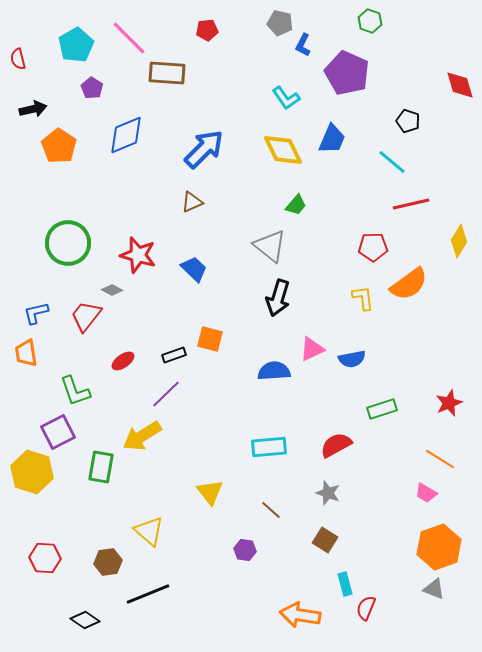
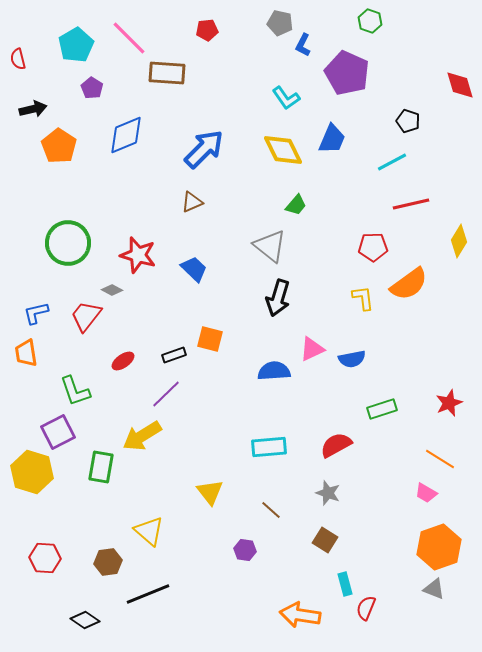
cyan line at (392, 162): rotated 68 degrees counterclockwise
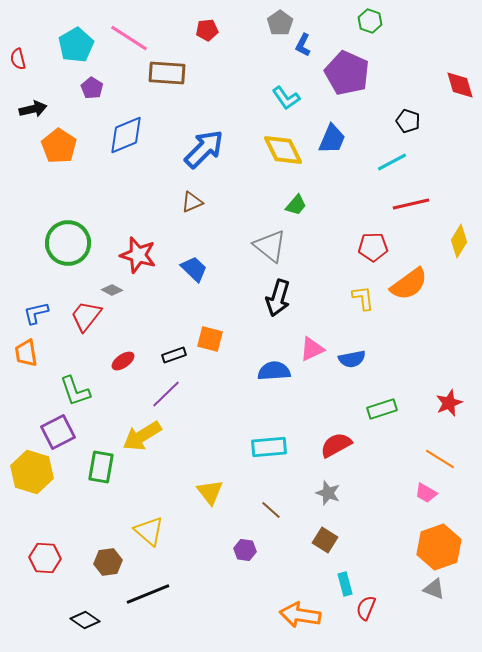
gray pentagon at (280, 23): rotated 25 degrees clockwise
pink line at (129, 38): rotated 12 degrees counterclockwise
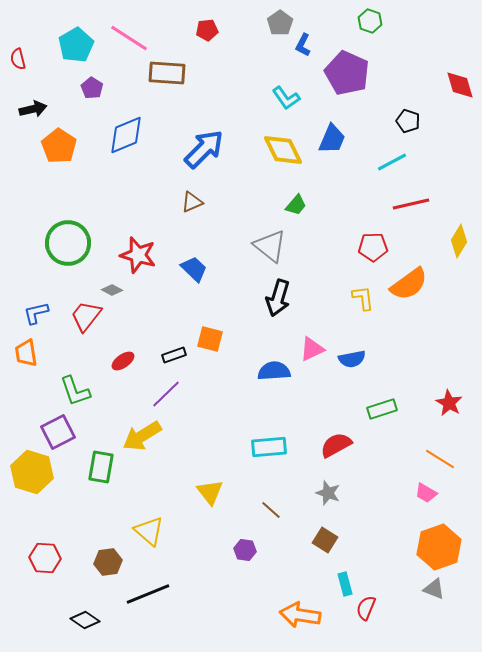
red star at (449, 403): rotated 20 degrees counterclockwise
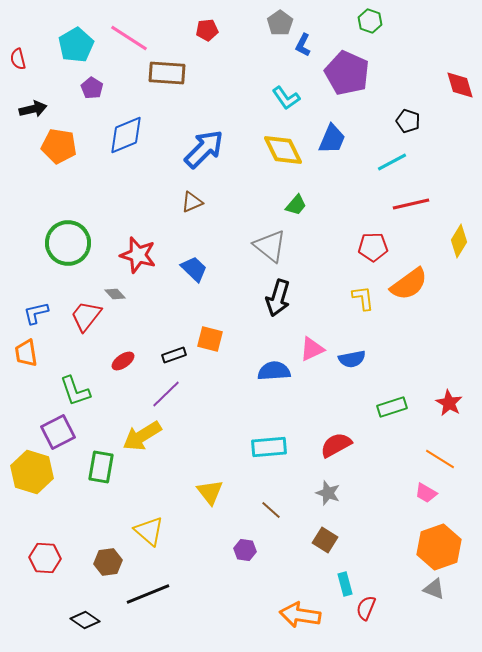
orange pentagon at (59, 146): rotated 24 degrees counterclockwise
gray diamond at (112, 290): moved 3 px right, 4 px down; rotated 20 degrees clockwise
green rectangle at (382, 409): moved 10 px right, 2 px up
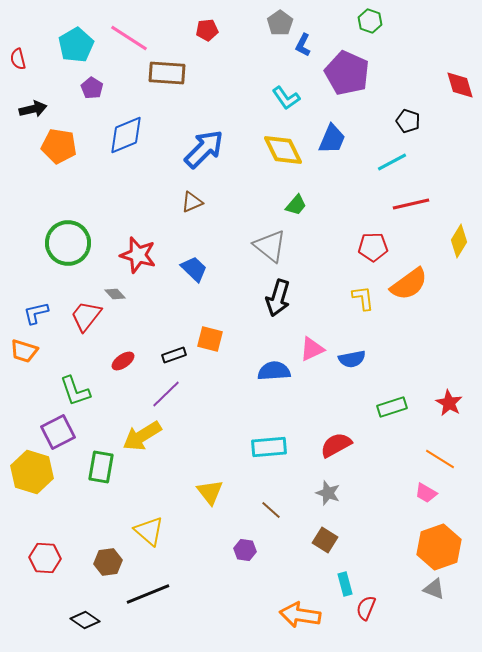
orange trapezoid at (26, 353): moved 2 px left, 2 px up; rotated 64 degrees counterclockwise
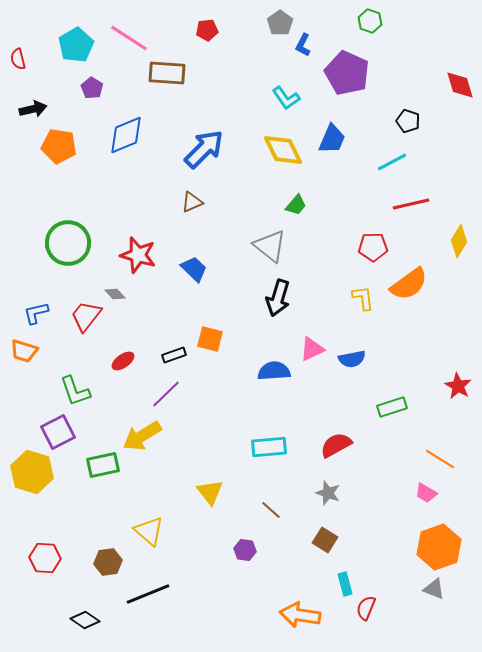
red star at (449, 403): moved 9 px right, 17 px up
green rectangle at (101, 467): moved 2 px right, 2 px up; rotated 68 degrees clockwise
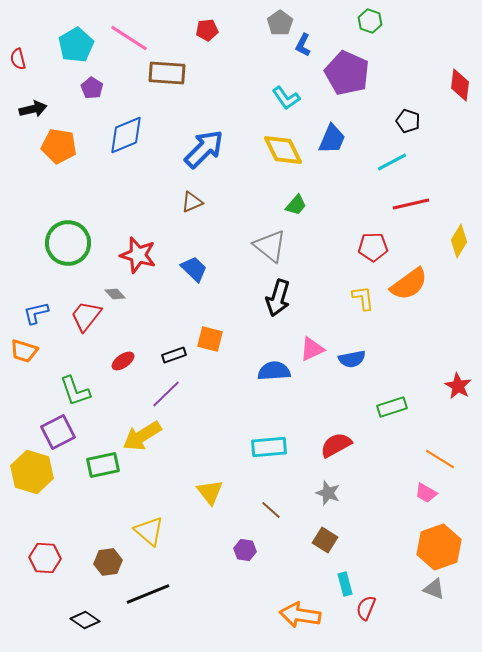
red diamond at (460, 85): rotated 24 degrees clockwise
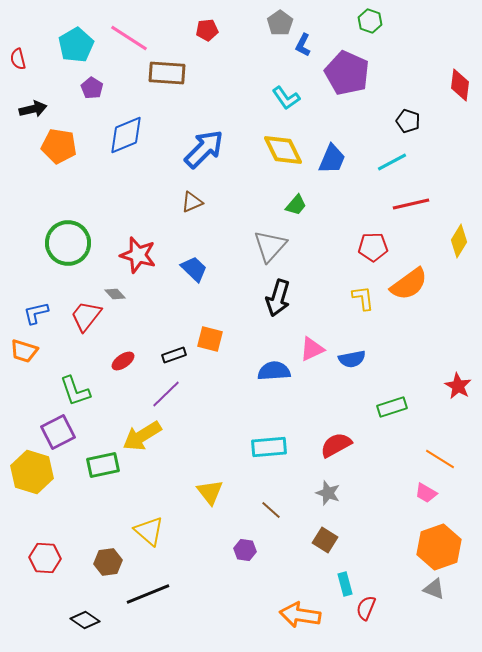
blue trapezoid at (332, 139): moved 20 px down
gray triangle at (270, 246): rotated 33 degrees clockwise
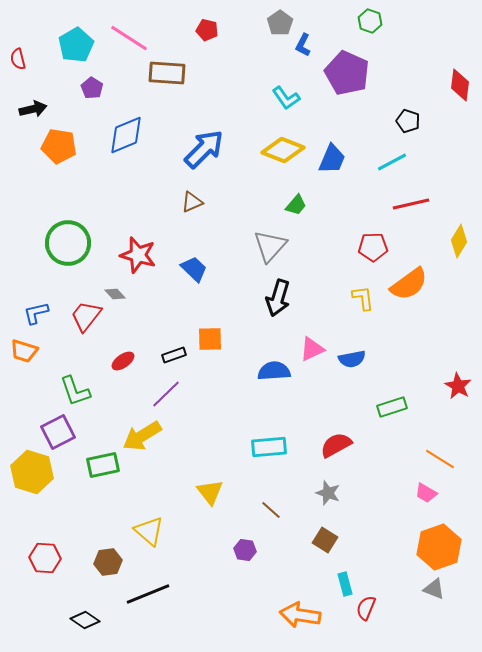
red pentagon at (207, 30): rotated 20 degrees clockwise
yellow diamond at (283, 150): rotated 42 degrees counterclockwise
orange square at (210, 339): rotated 16 degrees counterclockwise
